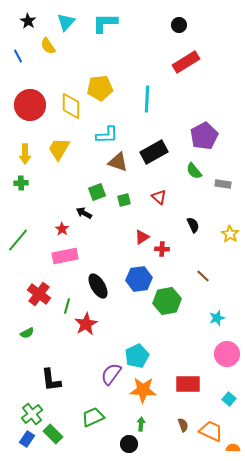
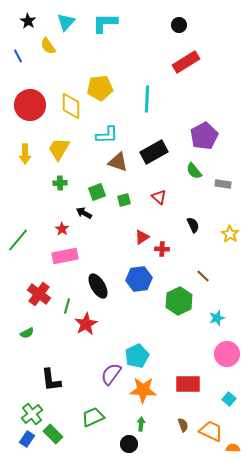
green cross at (21, 183): moved 39 px right
green hexagon at (167, 301): moved 12 px right; rotated 16 degrees counterclockwise
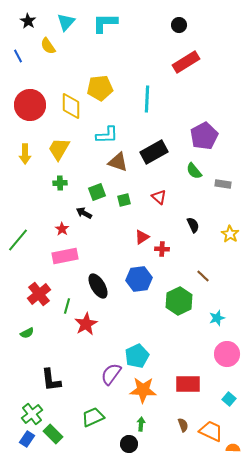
red cross at (39, 294): rotated 15 degrees clockwise
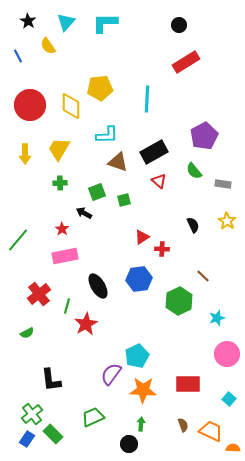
red triangle at (159, 197): moved 16 px up
yellow star at (230, 234): moved 3 px left, 13 px up
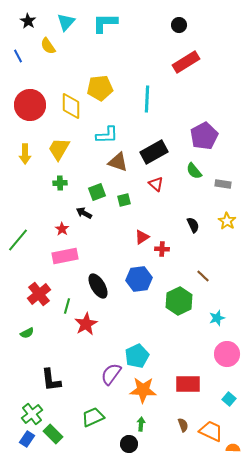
red triangle at (159, 181): moved 3 px left, 3 px down
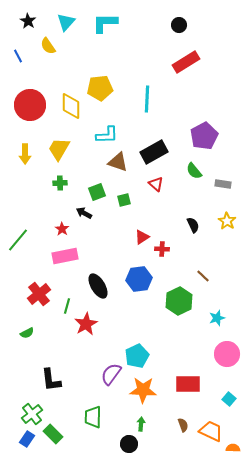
green trapezoid at (93, 417): rotated 65 degrees counterclockwise
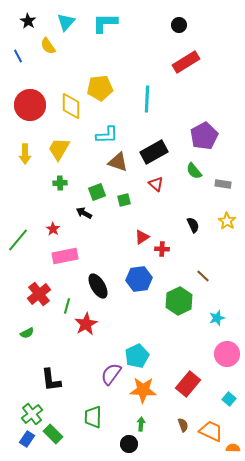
red star at (62, 229): moved 9 px left
red rectangle at (188, 384): rotated 50 degrees counterclockwise
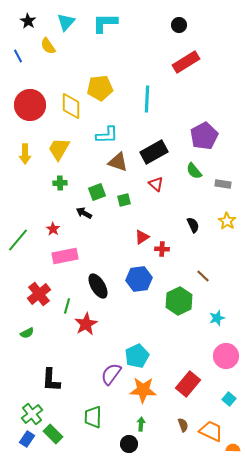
pink circle at (227, 354): moved 1 px left, 2 px down
black L-shape at (51, 380): rotated 10 degrees clockwise
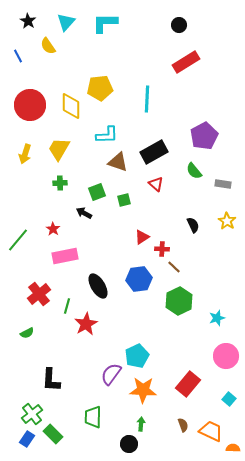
yellow arrow at (25, 154): rotated 18 degrees clockwise
brown line at (203, 276): moved 29 px left, 9 px up
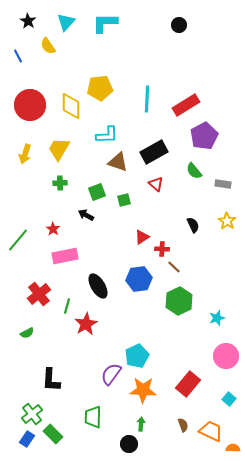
red rectangle at (186, 62): moved 43 px down
black arrow at (84, 213): moved 2 px right, 2 px down
